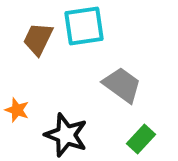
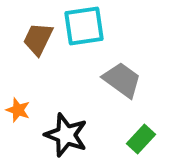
gray trapezoid: moved 5 px up
orange star: moved 1 px right
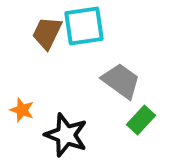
brown trapezoid: moved 9 px right, 6 px up
gray trapezoid: moved 1 px left, 1 px down
orange star: moved 4 px right
green rectangle: moved 19 px up
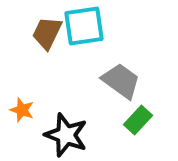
green rectangle: moved 3 px left
